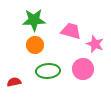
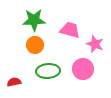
pink trapezoid: moved 1 px left, 1 px up
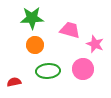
green star: moved 2 px left, 2 px up
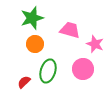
green star: rotated 15 degrees counterclockwise
orange circle: moved 1 px up
green ellipse: rotated 70 degrees counterclockwise
red semicircle: moved 10 px right; rotated 32 degrees counterclockwise
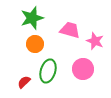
pink star: moved 3 px up
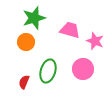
green star: moved 2 px right
orange circle: moved 9 px left, 2 px up
red semicircle: rotated 24 degrees counterclockwise
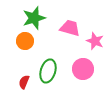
pink trapezoid: moved 2 px up
orange circle: moved 1 px left, 1 px up
